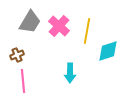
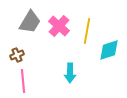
cyan diamond: moved 1 px right, 1 px up
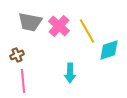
gray trapezoid: rotated 70 degrees clockwise
yellow line: rotated 40 degrees counterclockwise
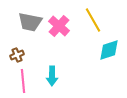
yellow line: moved 6 px right, 11 px up
cyan arrow: moved 18 px left, 3 px down
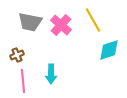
pink cross: moved 2 px right, 1 px up
cyan arrow: moved 1 px left, 2 px up
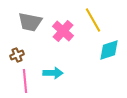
pink cross: moved 2 px right, 6 px down
cyan arrow: moved 2 px right, 1 px up; rotated 90 degrees counterclockwise
pink line: moved 2 px right
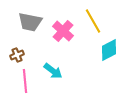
yellow line: moved 1 px down
cyan diamond: rotated 10 degrees counterclockwise
cyan arrow: moved 2 px up; rotated 36 degrees clockwise
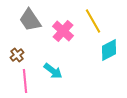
gray trapezoid: moved 2 px up; rotated 45 degrees clockwise
brown cross: rotated 16 degrees counterclockwise
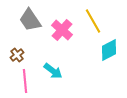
pink cross: moved 1 px left, 1 px up
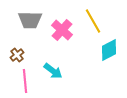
gray trapezoid: rotated 55 degrees counterclockwise
